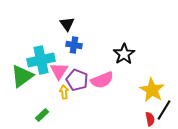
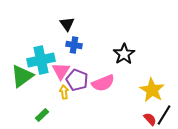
pink triangle: moved 2 px right
pink semicircle: moved 1 px right, 3 px down
black line: moved 5 px down
red semicircle: rotated 32 degrees counterclockwise
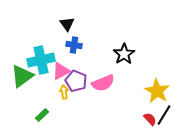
pink triangle: rotated 30 degrees clockwise
purple pentagon: moved 1 px left, 1 px down
yellow star: moved 5 px right, 1 px down
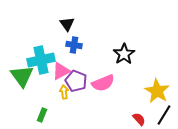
green triangle: rotated 30 degrees counterclockwise
green rectangle: rotated 24 degrees counterclockwise
red semicircle: moved 11 px left
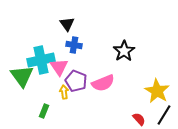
black star: moved 3 px up
pink triangle: moved 2 px left, 4 px up; rotated 36 degrees counterclockwise
green rectangle: moved 2 px right, 4 px up
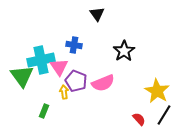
black triangle: moved 30 px right, 10 px up
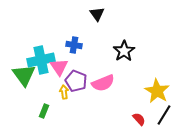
green triangle: moved 2 px right, 1 px up
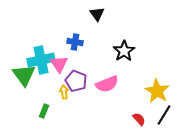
blue cross: moved 1 px right, 3 px up
pink triangle: moved 3 px up
pink semicircle: moved 4 px right, 1 px down
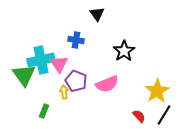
blue cross: moved 1 px right, 2 px up
yellow star: rotated 10 degrees clockwise
red semicircle: moved 3 px up
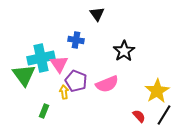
cyan cross: moved 2 px up
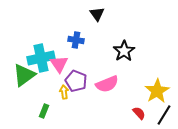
green triangle: rotated 30 degrees clockwise
red semicircle: moved 3 px up
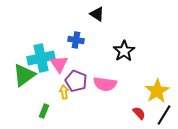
black triangle: rotated 21 degrees counterclockwise
pink semicircle: moved 2 px left; rotated 30 degrees clockwise
